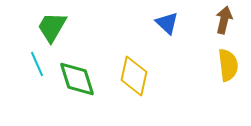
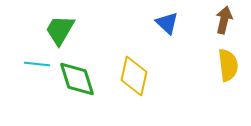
green trapezoid: moved 8 px right, 3 px down
cyan line: rotated 60 degrees counterclockwise
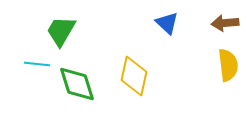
brown arrow: moved 1 px right, 3 px down; rotated 108 degrees counterclockwise
green trapezoid: moved 1 px right, 1 px down
green diamond: moved 5 px down
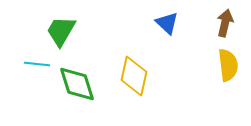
brown arrow: rotated 108 degrees clockwise
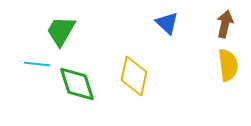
brown arrow: moved 1 px down
